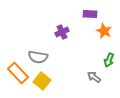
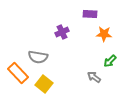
orange star: moved 3 px down; rotated 21 degrees counterclockwise
green arrow: moved 1 px right, 1 px down; rotated 24 degrees clockwise
yellow square: moved 2 px right, 3 px down
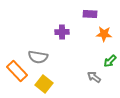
purple cross: rotated 24 degrees clockwise
orange rectangle: moved 1 px left, 2 px up
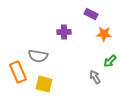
purple rectangle: moved 1 px right; rotated 24 degrees clockwise
purple cross: moved 2 px right
gray semicircle: moved 1 px up
orange rectangle: moved 1 px right, 1 px down; rotated 20 degrees clockwise
gray arrow: moved 1 px right; rotated 24 degrees clockwise
yellow square: rotated 24 degrees counterclockwise
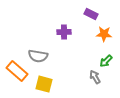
green arrow: moved 4 px left
orange rectangle: moved 1 px left, 1 px up; rotated 25 degrees counterclockwise
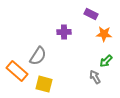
gray semicircle: rotated 66 degrees counterclockwise
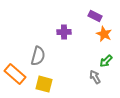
purple rectangle: moved 4 px right, 2 px down
orange star: rotated 21 degrees clockwise
gray semicircle: rotated 18 degrees counterclockwise
orange rectangle: moved 2 px left, 3 px down
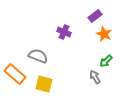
purple rectangle: rotated 64 degrees counterclockwise
purple cross: rotated 24 degrees clockwise
gray semicircle: rotated 84 degrees counterclockwise
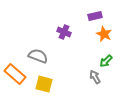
purple rectangle: rotated 24 degrees clockwise
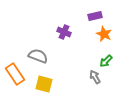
orange rectangle: rotated 15 degrees clockwise
